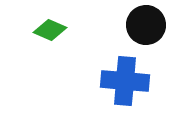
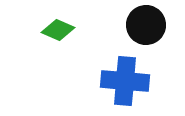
green diamond: moved 8 px right
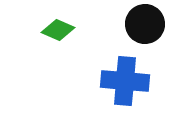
black circle: moved 1 px left, 1 px up
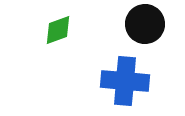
green diamond: rotated 44 degrees counterclockwise
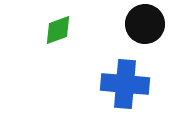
blue cross: moved 3 px down
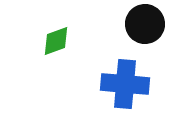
green diamond: moved 2 px left, 11 px down
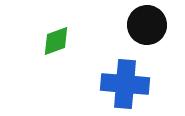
black circle: moved 2 px right, 1 px down
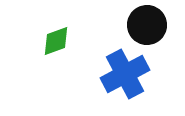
blue cross: moved 10 px up; rotated 33 degrees counterclockwise
